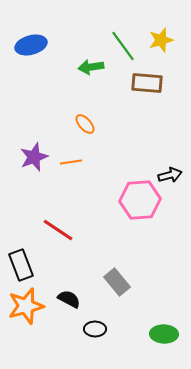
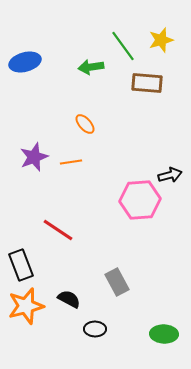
blue ellipse: moved 6 px left, 17 px down
gray rectangle: rotated 12 degrees clockwise
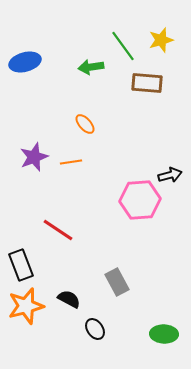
black ellipse: rotated 55 degrees clockwise
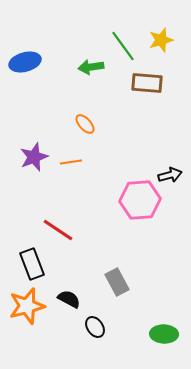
black rectangle: moved 11 px right, 1 px up
orange star: moved 1 px right
black ellipse: moved 2 px up
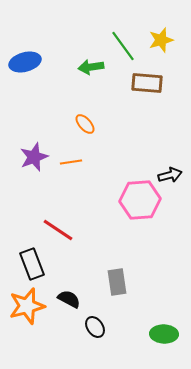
gray rectangle: rotated 20 degrees clockwise
